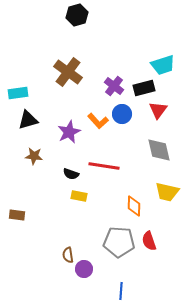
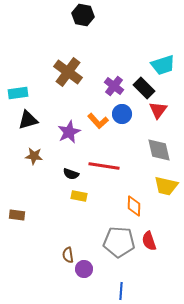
black hexagon: moved 6 px right; rotated 25 degrees clockwise
black rectangle: rotated 60 degrees clockwise
yellow trapezoid: moved 1 px left, 6 px up
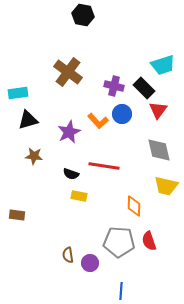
purple cross: rotated 24 degrees counterclockwise
purple circle: moved 6 px right, 6 px up
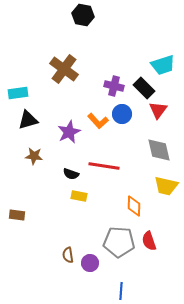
brown cross: moved 4 px left, 3 px up
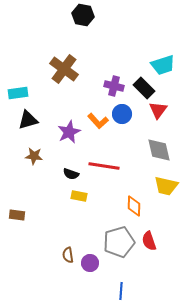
gray pentagon: rotated 20 degrees counterclockwise
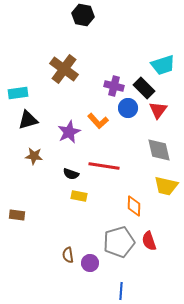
blue circle: moved 6 px right, 6 px up
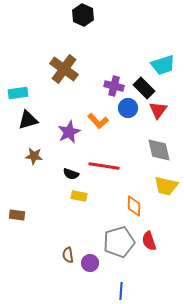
black hexagon: rotated 15 degrees clockwise
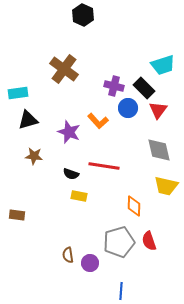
purple star: rotated 25 degrees counterclockwise
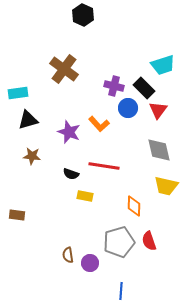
orange L-shape: moved 1 px right, 3 px down
brown star: moved 2 px left
yellow rectangle: moved 6 px right
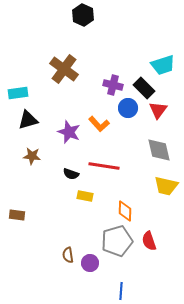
purple cross: moved 1 px left, 1 px up
orange diamond: moved 9 px left, 5 px down
gray pentagon: moved 2 px left, 1 px up
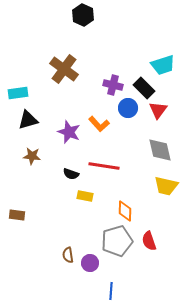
gray diamond: moved 1 px right
blue line: moved 10 px left
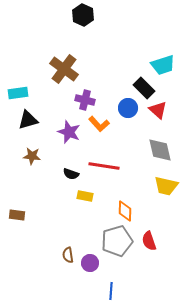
purple cross: moved 28 px left, 15 px down
red triangle: rotated 24 degrees counterclockwise
